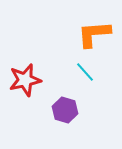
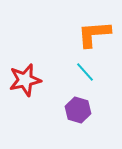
purple hexagon: moved 13 px right
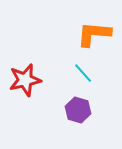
orange L-shape: rotated 9 degrees clockwise
cyan line: moved 2 px left, 1 px down
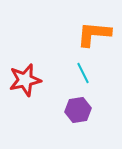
cyan line: rotated 15 degrees clockwise
purple hexagon: rotated 25 degrees counterclockwise
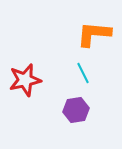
purple hexagon: moved 2 px left
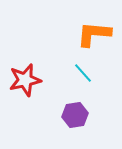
cyan line: rotated 15 degrees counterclockwise
purple hexagon: moved 1 px left, 5 px down
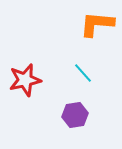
orange L-shape: moved 3 px right, 10 px up
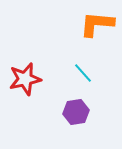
red star: moved 1 px up
purple hexagon: moved 1 px right, 3 px up
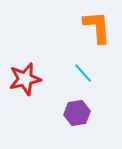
orange L-shape: moved 3 px down; rotated 81 degrees clockwise
purple hexagon: moved 1 px right, 1 px down
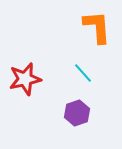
purple hexagon: rotated 10 degrees counterclockwise
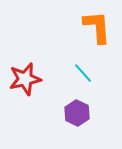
purple hexagon: rotated 15 degrees counterclockwise
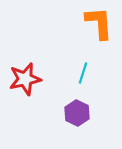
orange L-shape: moved 2 px right, 4 px up
cyan line: rotated 60 degrees clockwise
